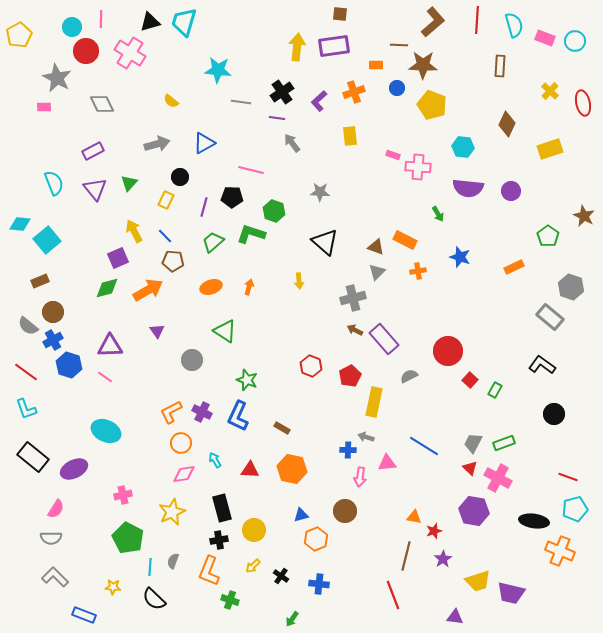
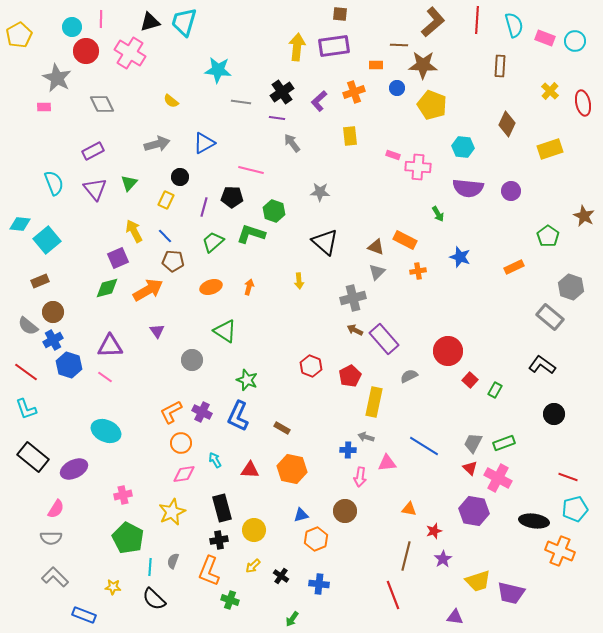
orange triangle at (414, 517): moved 5 px left, 8 px up
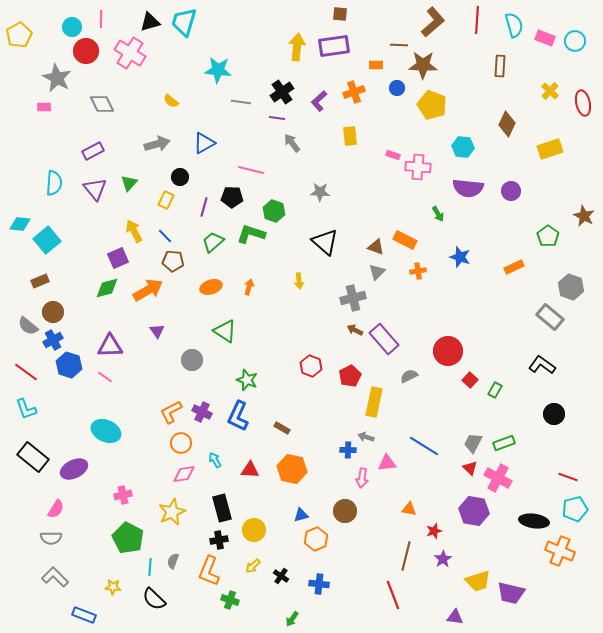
cyan semicircle at (54, 183): rotated 25 degrees clockwise
pink arrow at (360, 477): moved 2 px right, 1 px down
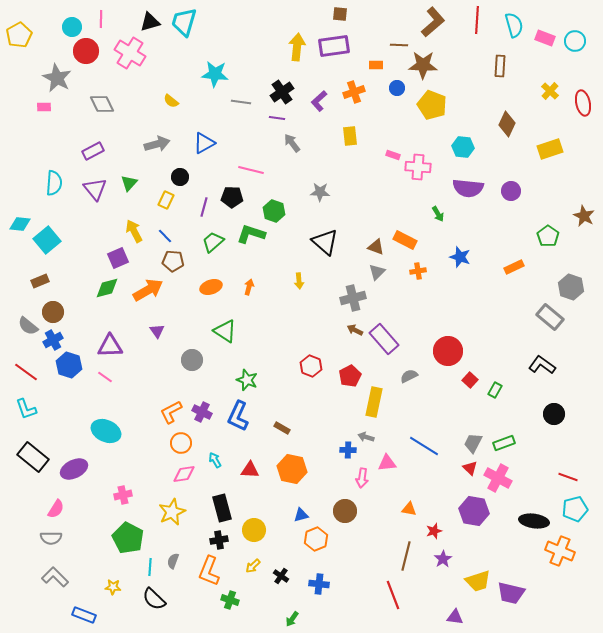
cyan star at (218, 70): moved 3 px left, 4 px down
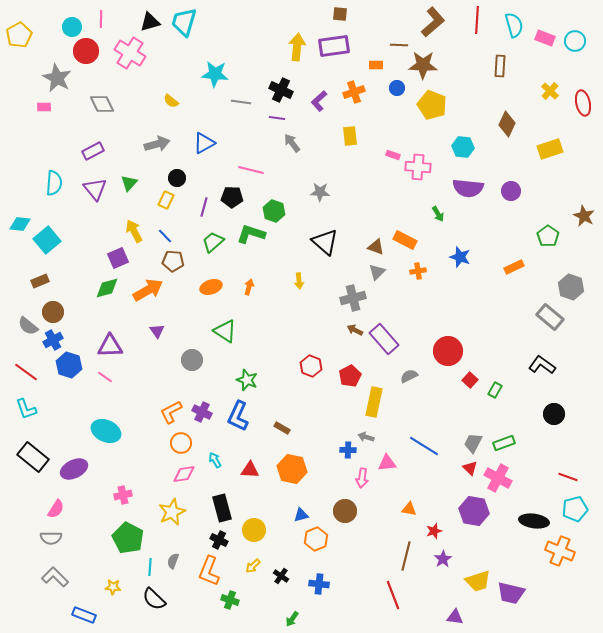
black cross at (282, 92): moved 1 px left, 2 px up; rotated 30 degrees counterclockwise
black circle at (180, 177): moved 3 px left, 1 px down
black cross at (219, 540): rotated 36 degrees clockwise
